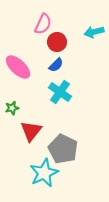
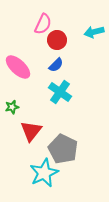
red circle: moved 2 px up
green star: moved 1 px up
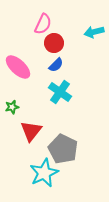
red circle: moved 3 px left, 3 px down
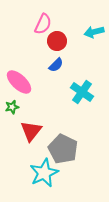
red circle: moved 3 px right, 2 px up
pink ellipse: moved 1 px right, 15 px down
cyan cross: moved 22 px right
